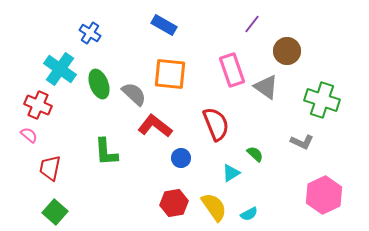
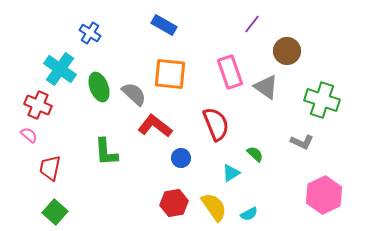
pink rectangle: moved 2 px left, 2 px down
green ellipse: moved 3 px down
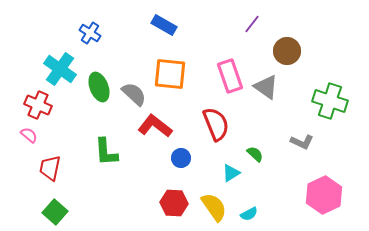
pink rectangle: moved 4 px down
green cross: moved 8 px right, 1 px down
red hexagon: rotated 12 degrees clockwise
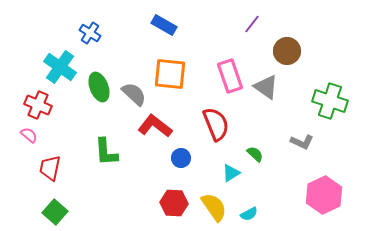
cyan cross: moved 2 px up
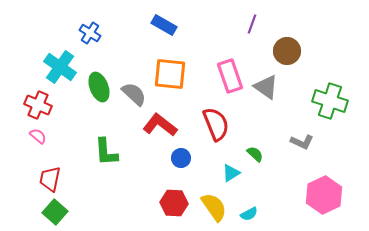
purple line: rotated 18 degrees counterclockwise
red L-shape: moved 5 px right, 1 px up
pink semicircle: moved 9 px right, 1 px down
red trapezoid: moved 11 px down
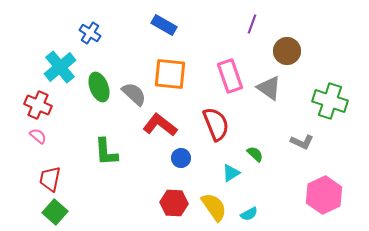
cyan cross: rotated 16 degrees clockwise
gray triangle: moved 3 px right, 1 px down
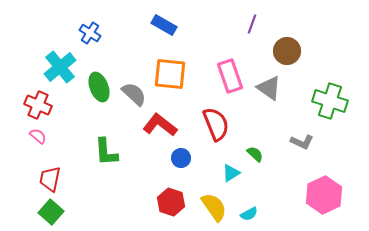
red hexagon: moved 3 px left, 1 px up; rotated 16 degrees clockwise
green square: moved 4 px left
